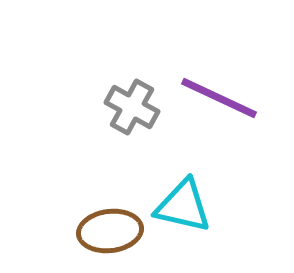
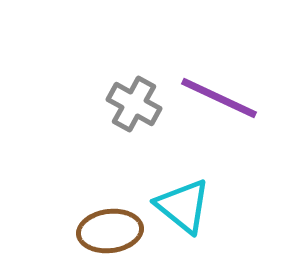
gray cross: moved 2 px right, 3 px up
cyan triangle: rotated 26 degrees clockwise
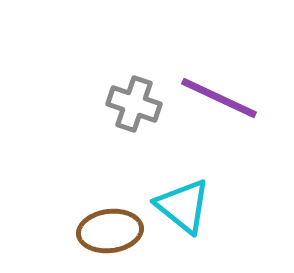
gray cross: rotated 10 degrees counterclockwise
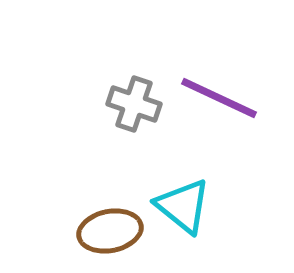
brown ellipse: rotated 4 degrees counterclockwise
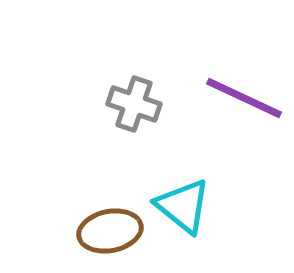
purple line: moved 25 px right
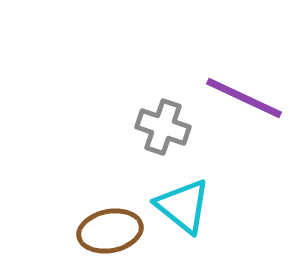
gray cross: moved 29 px right, 23 px down
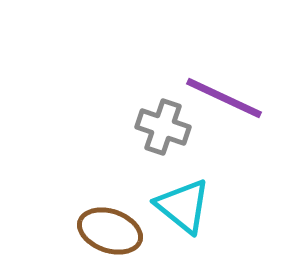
purple line: moved 20 px left
brown ellipse: rotated 30 degrees clockwise
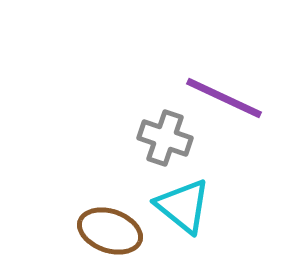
gray cross: moved 2 px right, 11 px down
